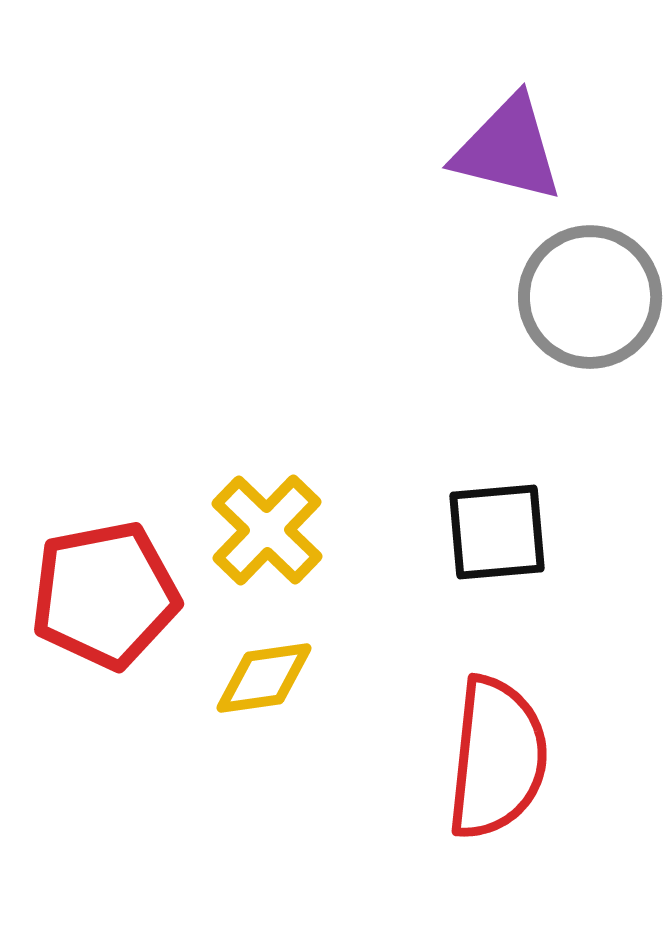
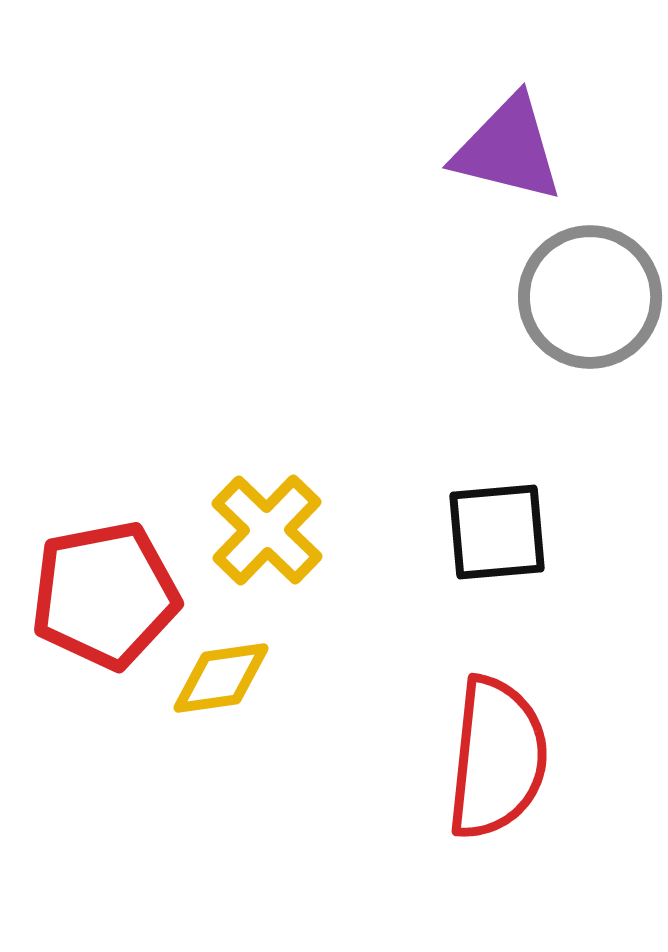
yellow diamond: moved 43 px left
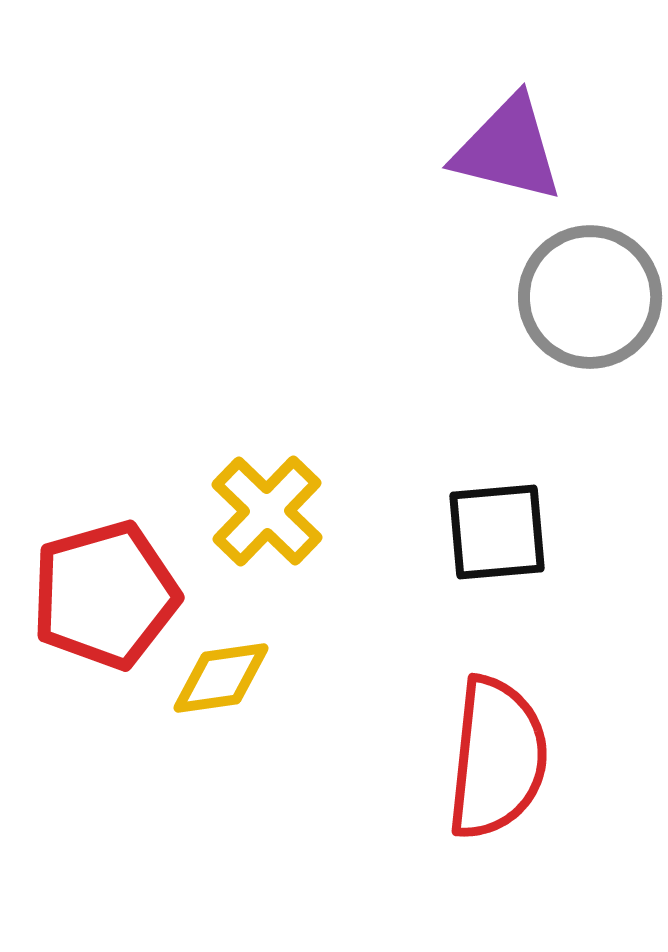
yellow cross: moved 19 px up
red pentagon: rotated 5 degrees counterclockwise
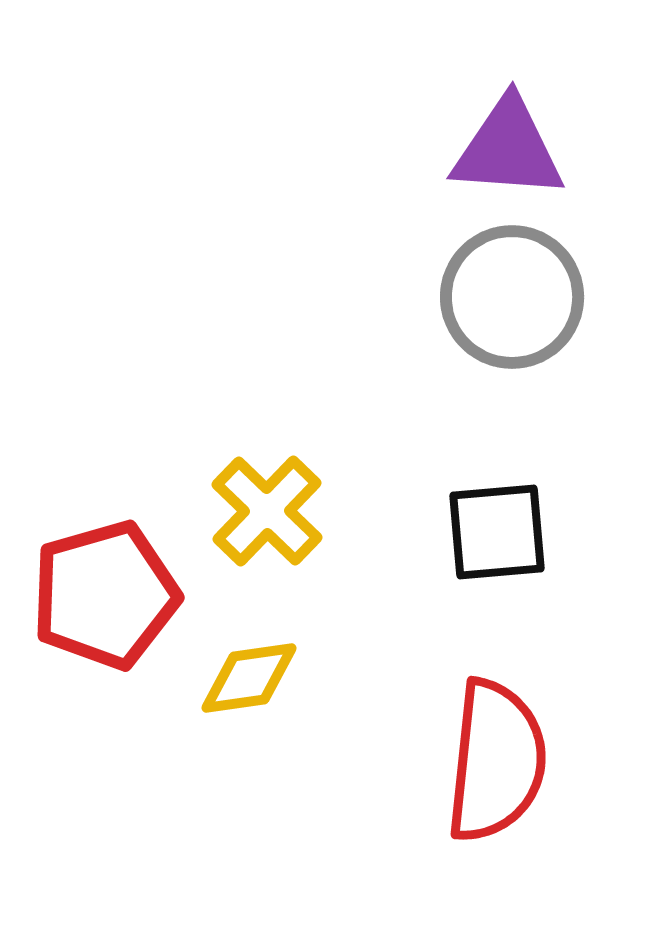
purple triangle: rotated 10 degrees counterclockwise
gray circle: moved 78 px left
yellow diamond: moved 28 px right
red semicircle: moved 1 px left, 3 px down
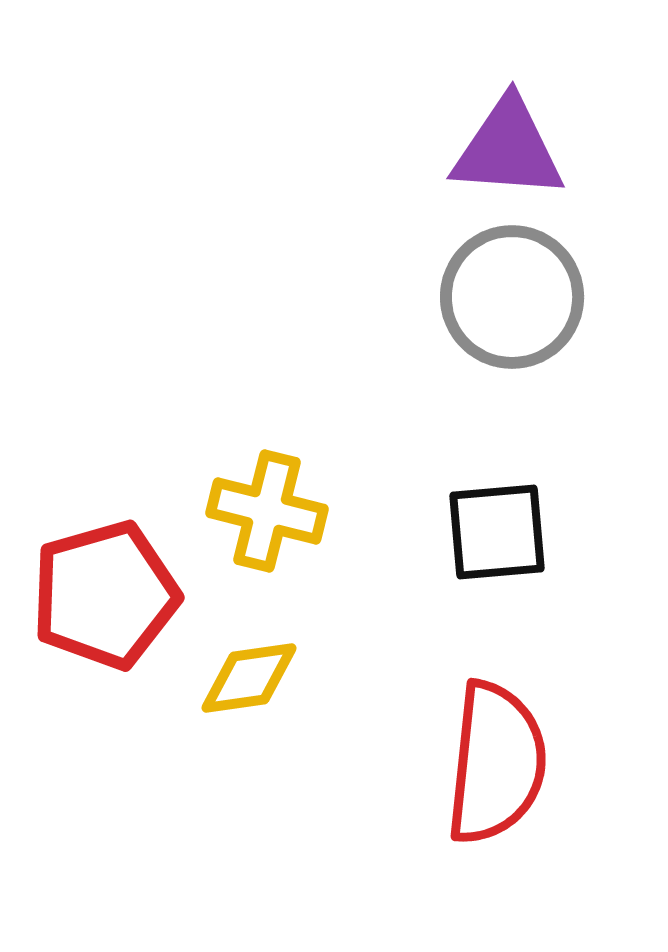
yellow cross: rotated 30 degrees counterclockwise
red semicircle: moved 2 px down
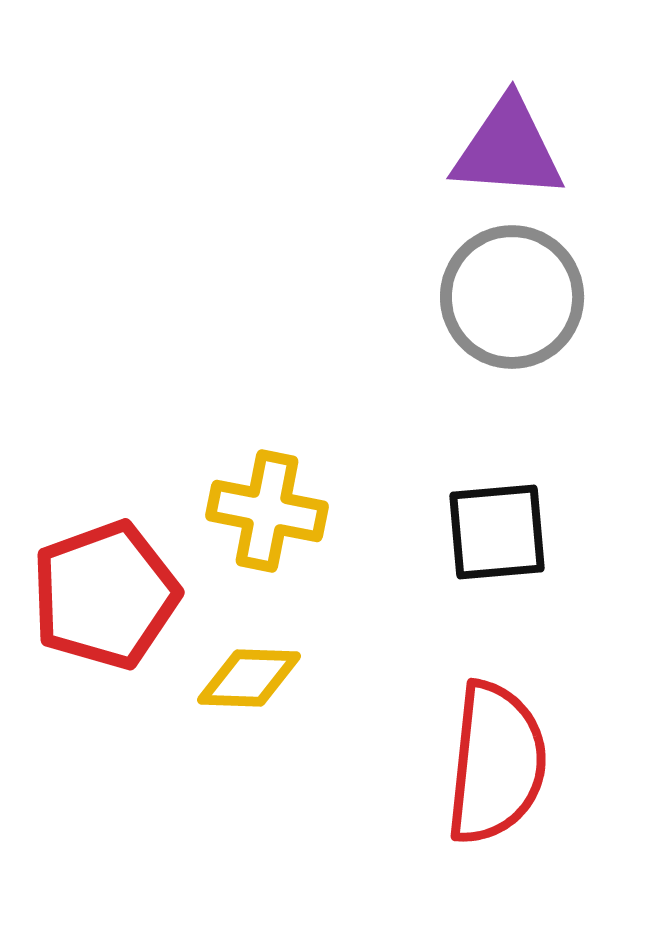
yellow cross: rotated 3 degrees counterclockwise
red pentagon: rotated 4 degrees counterclockwise
yellow diamond: rotated 10 degrees clockwise
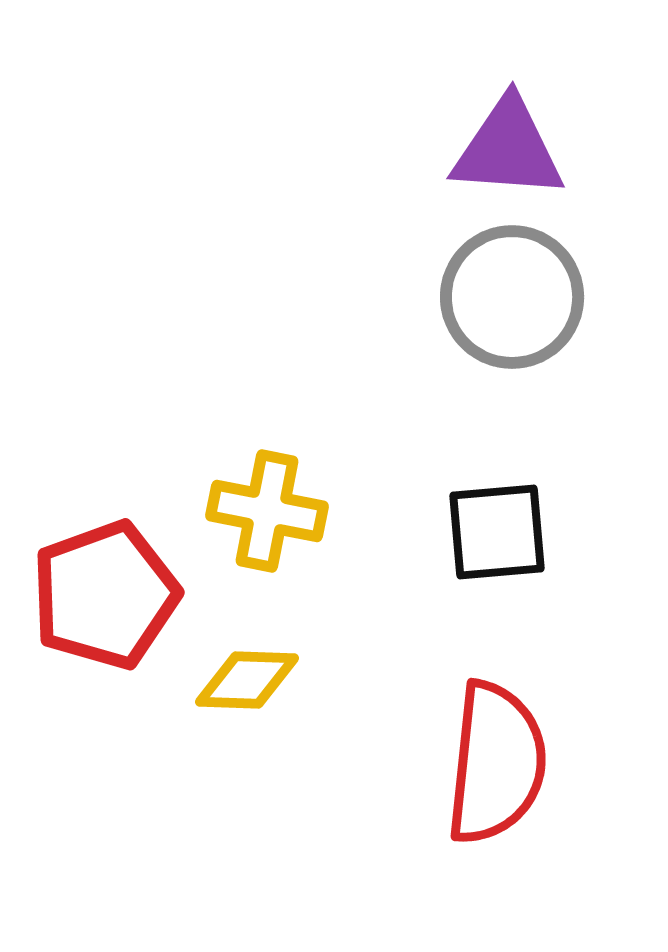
yellow diamond: moved 2 px left, 2 px down
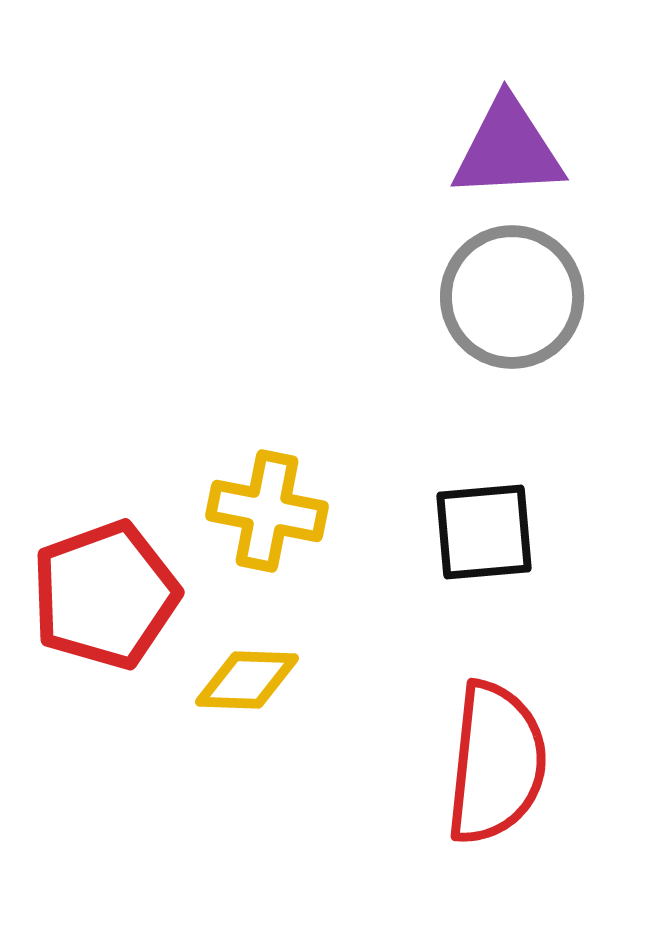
purple triangle: rotated 7 degrees counterclockwise
black square: moved 13 px left
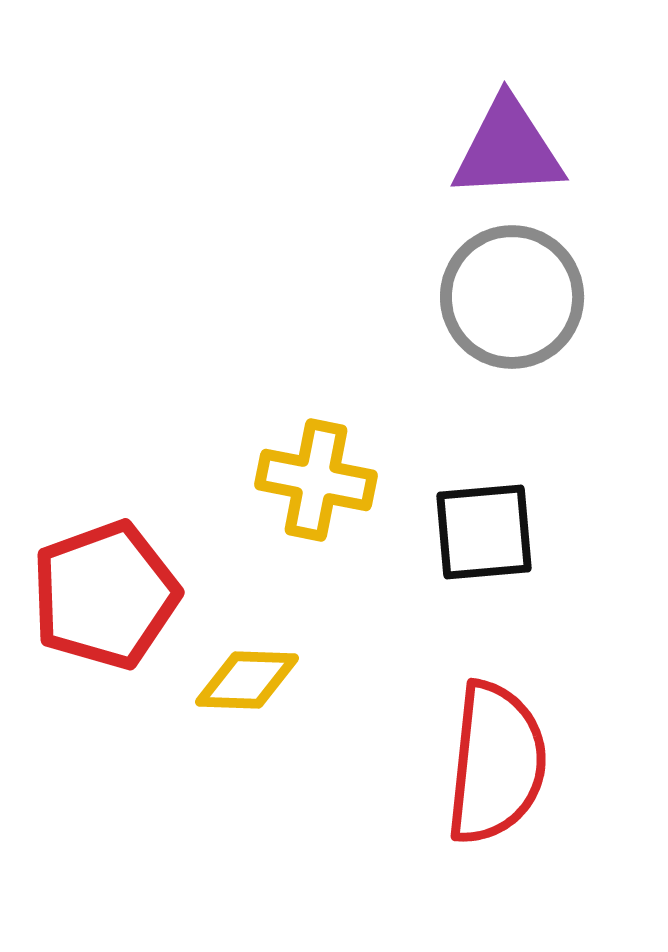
yellow cross: moved 49 px right, 31 px up
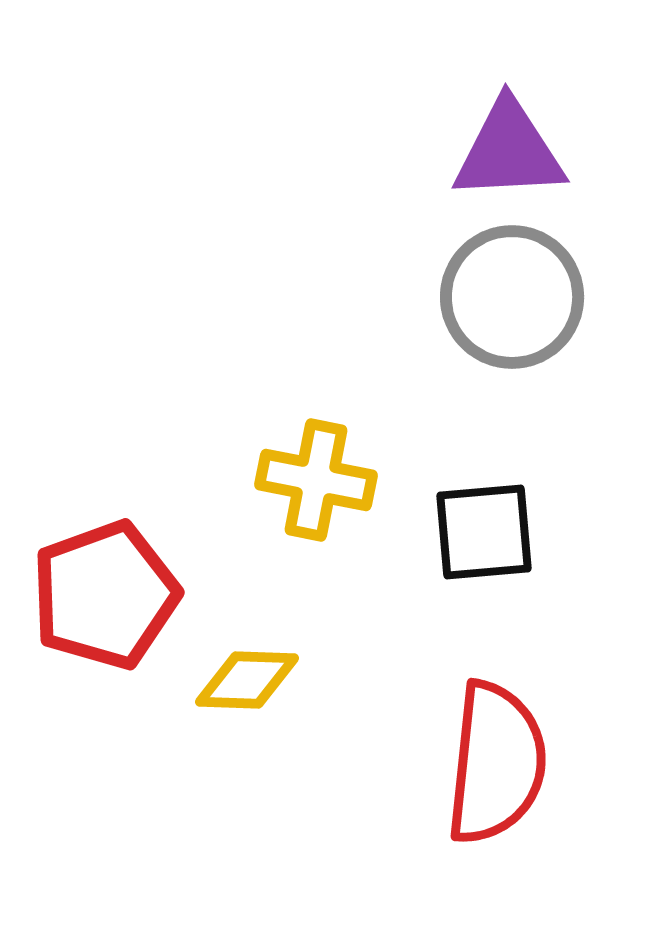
purple triangle: moved 1 px right, 2 px down
